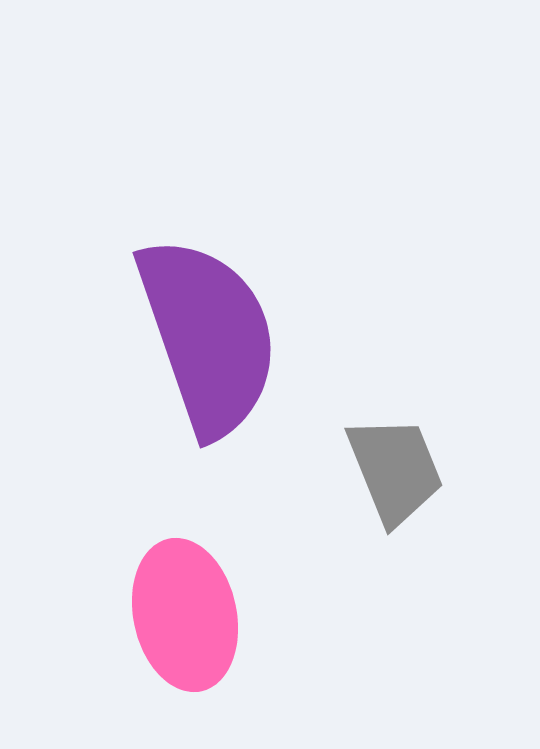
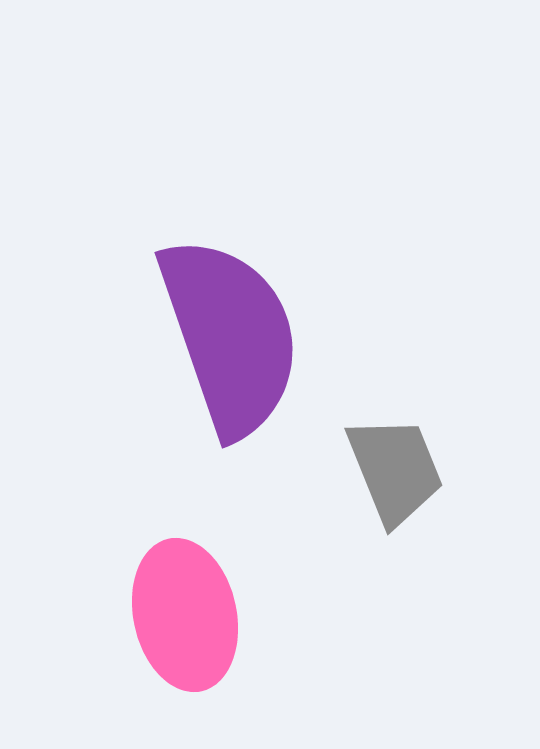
purple semicircle: moved 22 px right
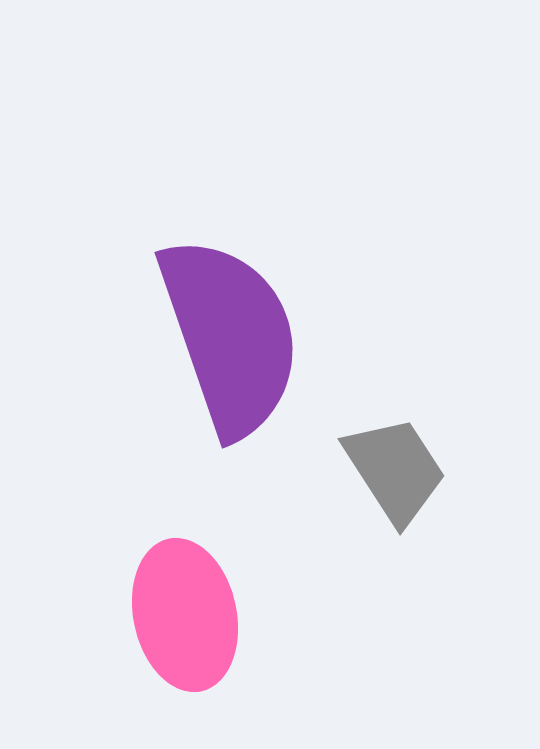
gray trapezoid: rotated 11 degrees counterclockwise
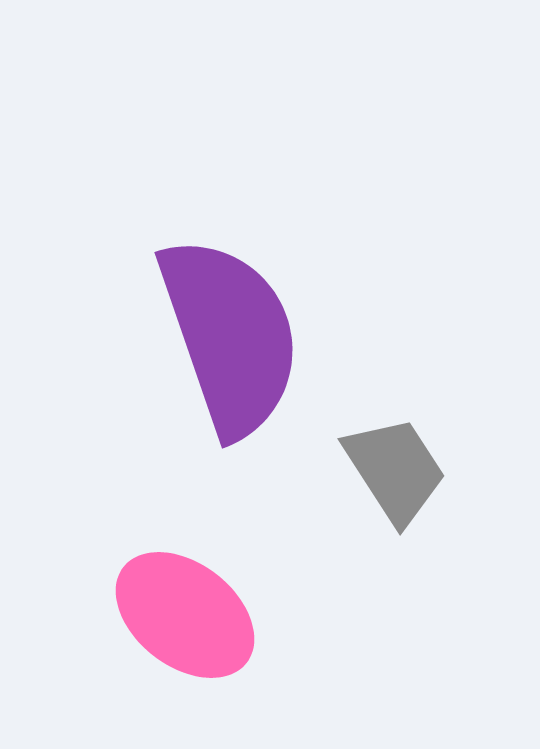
pink ellipse: rotated 40 degrees counterclockwise
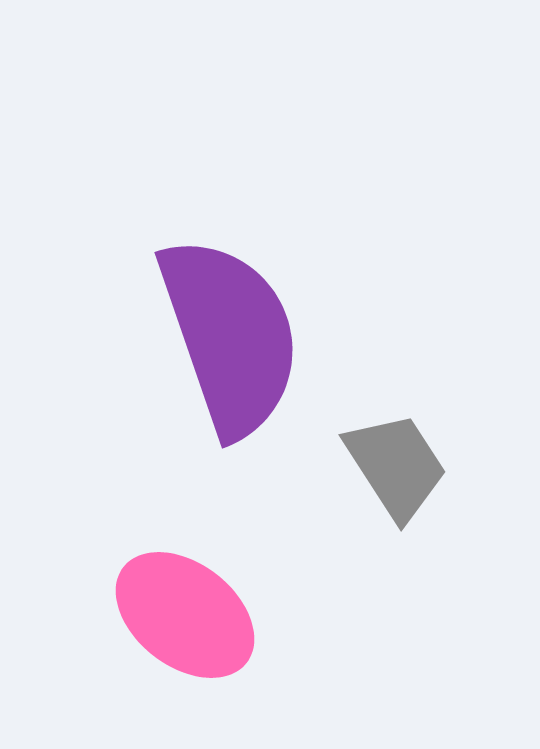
gray trapezoid: moved 1 px right, 4 px up
